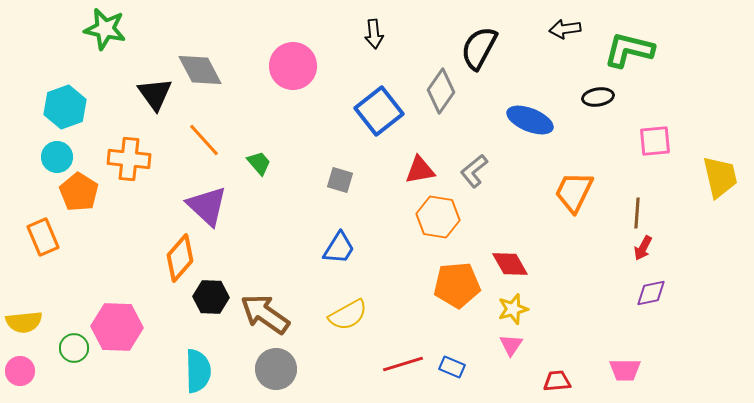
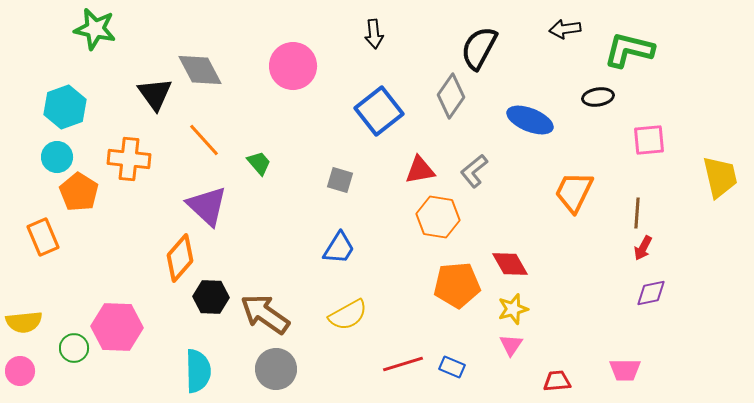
green star at (105, 29): moved 10 px left
gray diamond at (441, 91): moved 10 px right, 5 px down
pink square at (655, 141): moved 6 px left, 1 px up
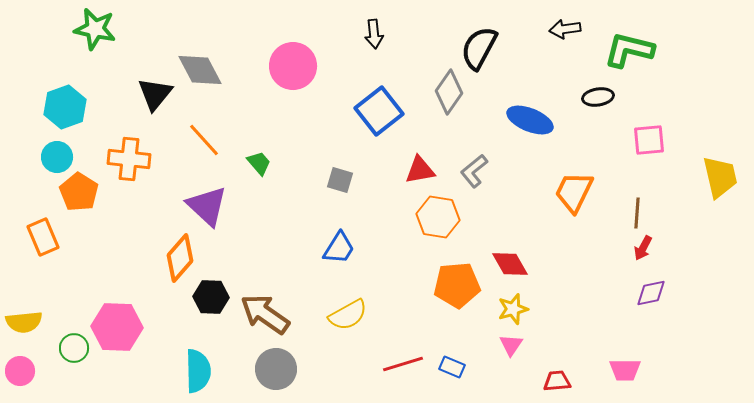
black triangle at (155, 94): rotated 15 degrees clockwise
gray diamond at (451, 96): moved 2 px left, 4 px up
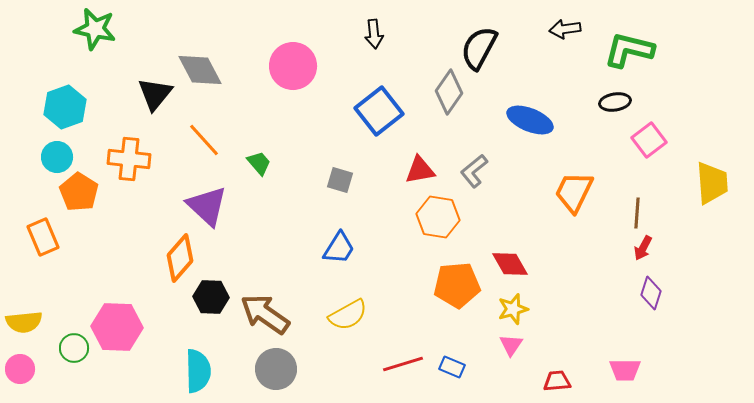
black ellipse at (598, 97): moved 17 px right, 5 px down
pink square at (649, 140): rotated 32 degrees counterclockwise
yellow trapezoid at (720, 177): moved 8 px left, 6 px down; rotated 9 degrees clockwise
purple diamond at (651, 293): rotated 60 degrees counterclockwise
pink circle at (20, 371): moved 2 px up
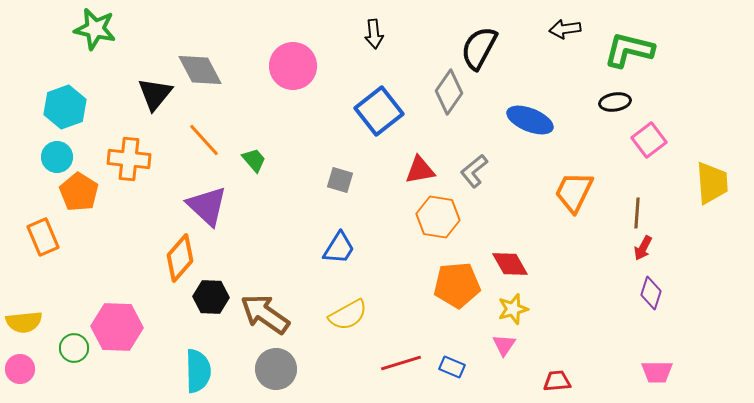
green trapezoid at (259, 163): moved 5 px left, 3 px up
pink triangle at (511, 345): moved 7 px left
red line at (403, 364): moved 2 px left, 1 px up
pink trapezoid at (625, 370): moved 32 px right, 2 px down
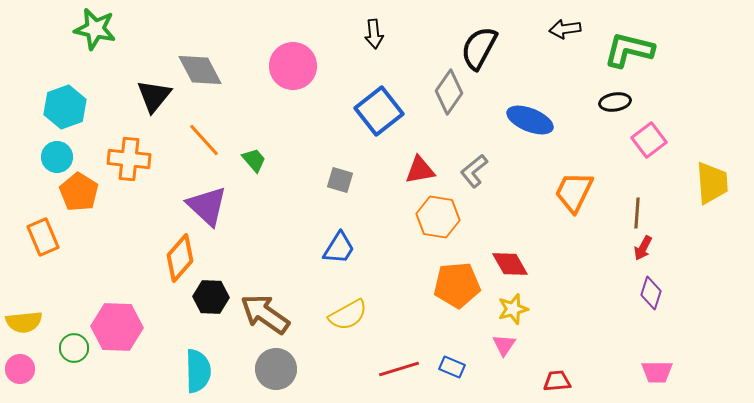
black triangle at (155, 94): moved 1 px left, 2 px down
red line at (401, 363): moved 2 px left, 6 px down
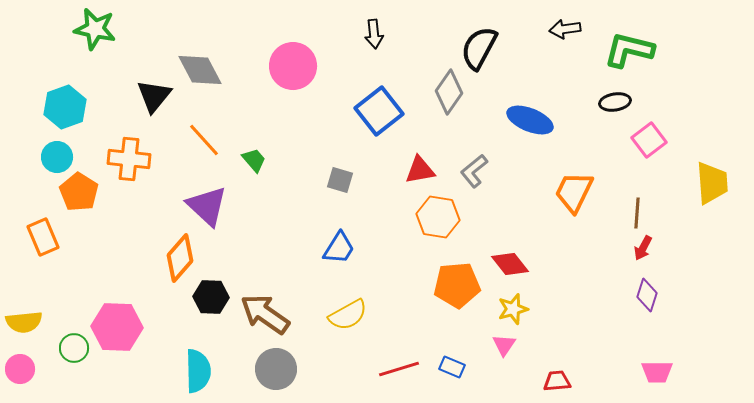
red diamond at (510, 264): rotated 9 degrees counterclockwise
purple diamond at (651, 293): moved 4 px left, 2 px down
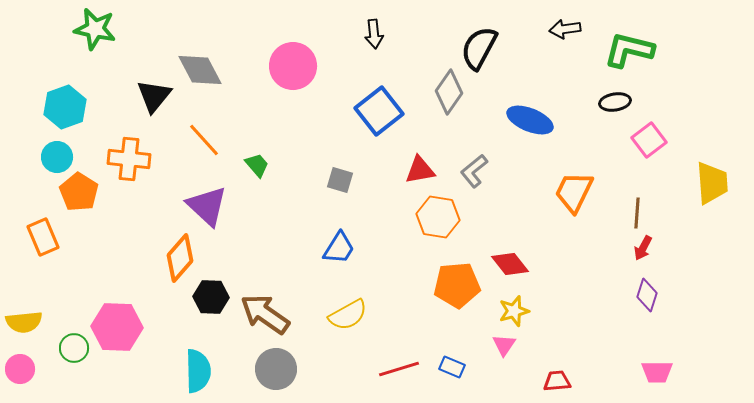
green trapezoid at (254, 160): moved 3 px right, 5 px down
yellow star at (513, 309): moved 1 px right, 2 px down
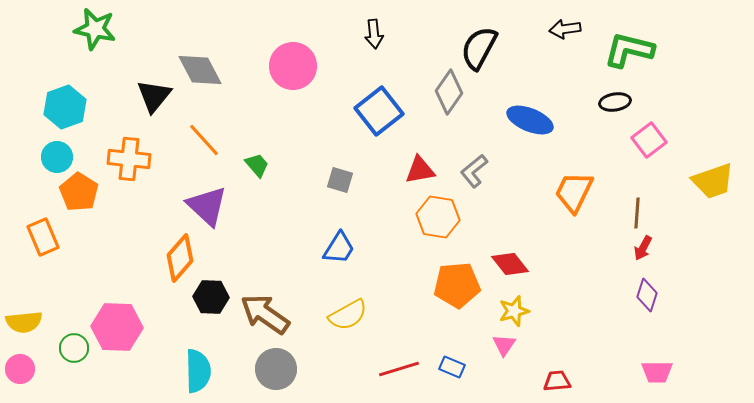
yellow trapezoid at (712, 183): moved 1 px right, 2 px up; rotated 75 degrees clockwise
